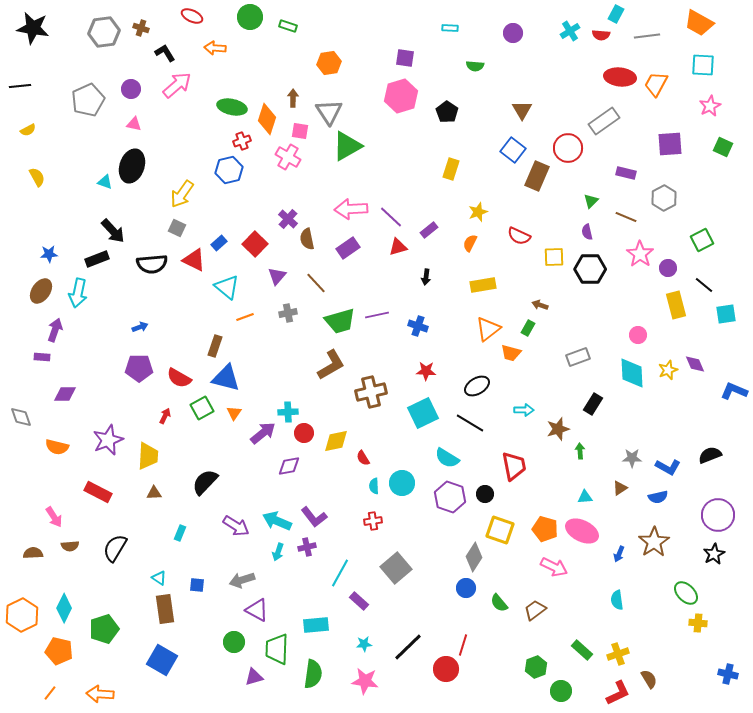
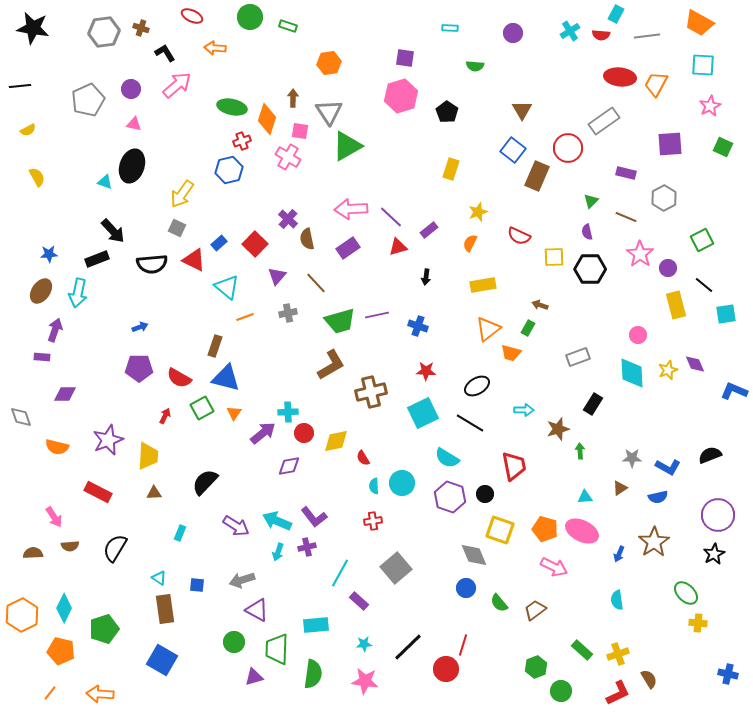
gray diamond at (474, 557): moved 2 px up; rotated 56 degrees counterclockwise
orange pentagon at (59, 651): moved 2 px right
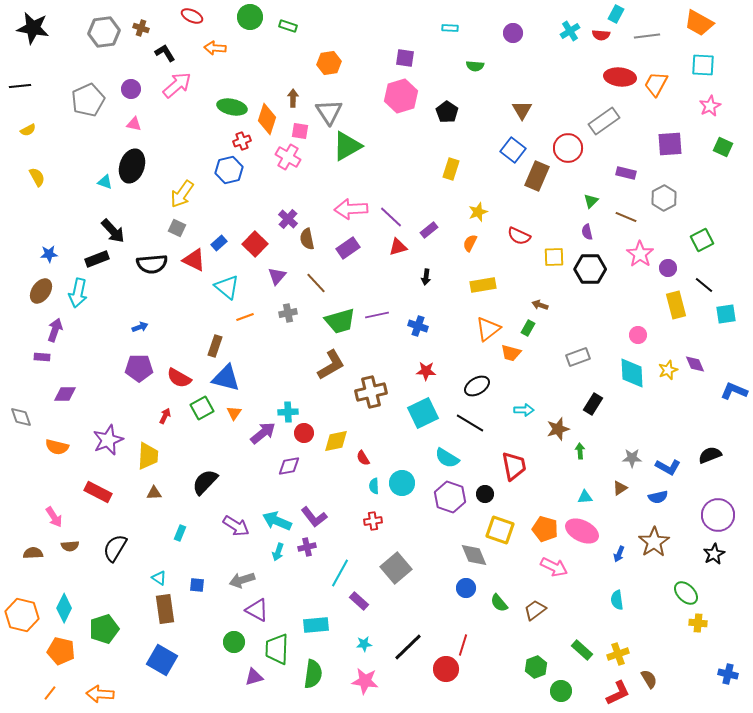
orange hexagon at (22, 615): rotated 20 degrees counterclockwise
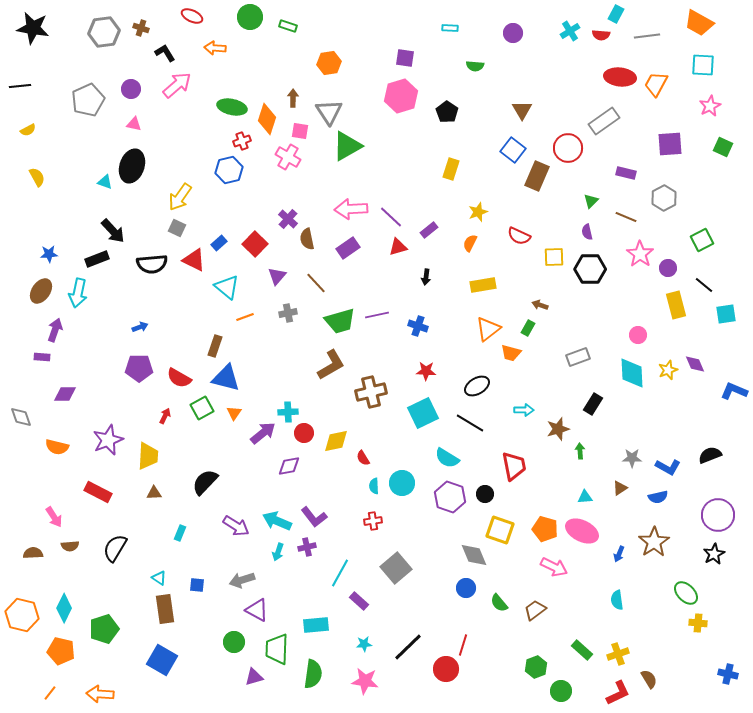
yellow arrow at (182, 194): moved 2 px left, 3 px down
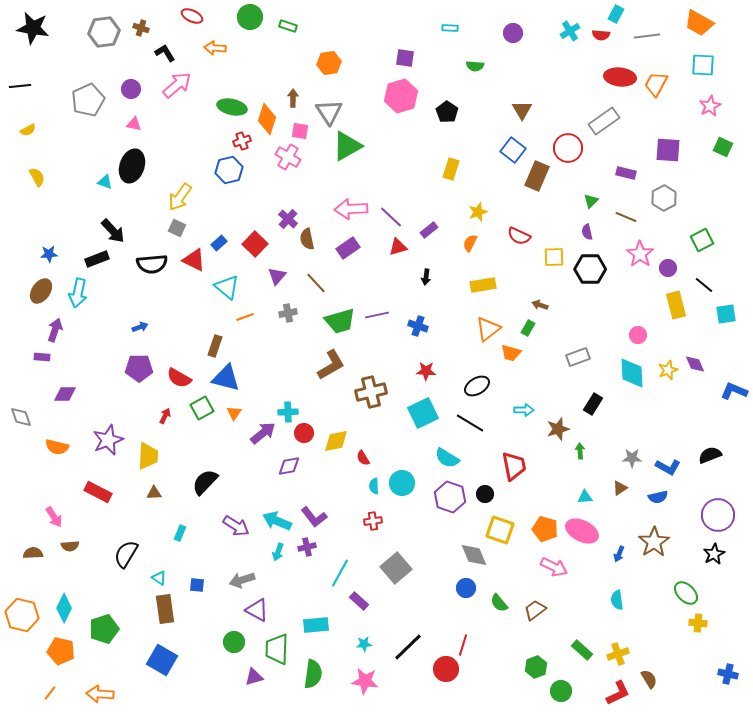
purple square at (670, 144): moved 2 px left, 6 px down; rotated 8 degrees clockwise
black semicircle at (115, 548): moved 11 px right, 6 px down
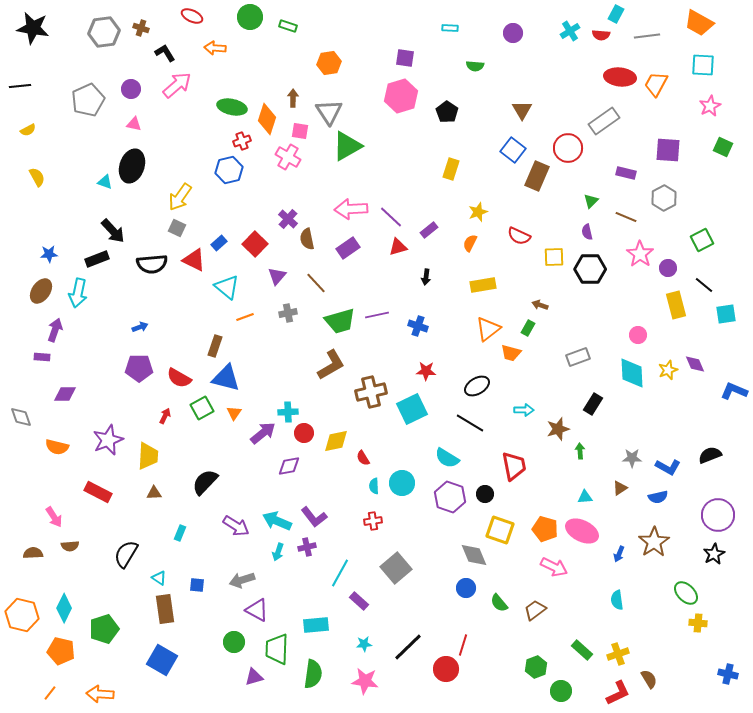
cyan square at (423, 413): moved 11 px left, 4 px up
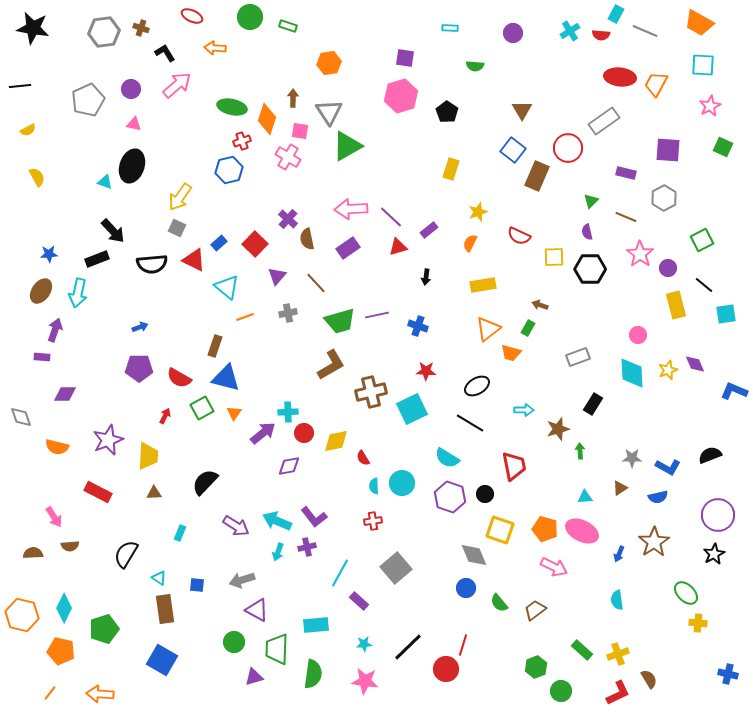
gray line at (647, 36): moved 2 px left, 5 px up; rotated 30 degrees clockwise
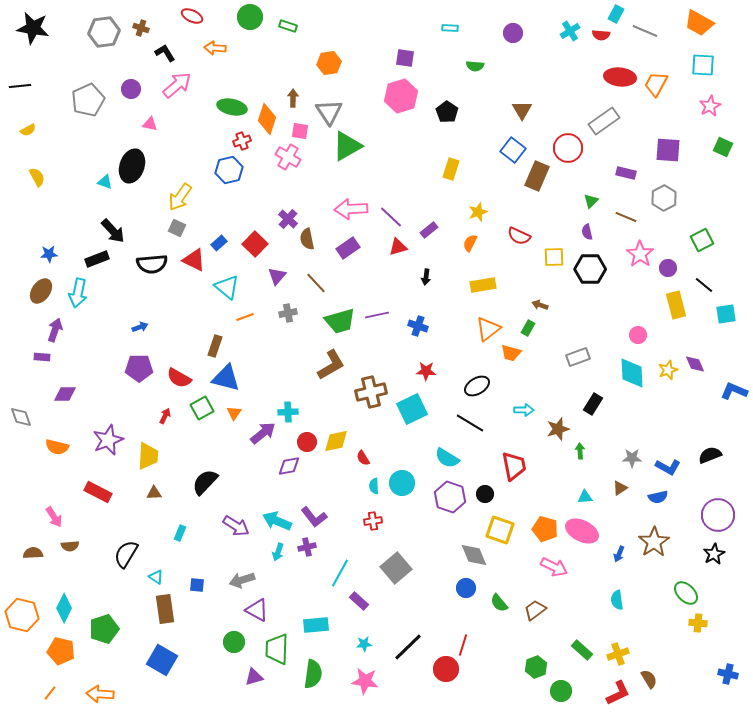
pink triangle at (134, 124): moved 16 px right
red circle at (304, 433): moved 3 px right, 9 px down
cyan triangle at (159, 578): moved 3 px left, 1 px up
